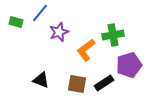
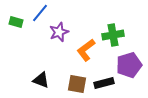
black rectangle: rotated 18 degrees clockwise
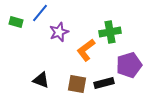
green cross: moved 3 px left, 3 px up
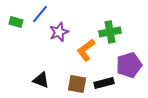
blue line: moved 1 px down
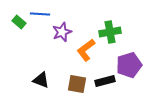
blue line: rotated 54 degrees clockwise
green rectangle: moved 3 px right; rotated 24 degrees clockwise
purple star: moved 3 px right
black rectangle: moved 1 px right, 2 px up
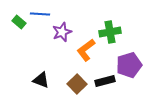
brown square: rotated 36 degrees clockwise
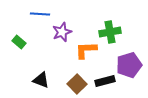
green rectangle: moved 20 px down
orange L-shape: rotated 35 degrees clockwise
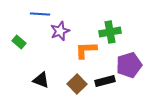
purple star: moved 2 px left, 1 px up
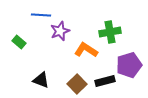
blue line: moved 1 px right, 1 px down
orange L-shape: rotated 35 degrees clockwise
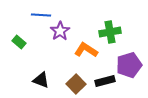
purple star: rotated 12 degrees counterclockwise
brown square: moved 1 px left
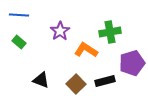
blue line: moved 22 px left
purple pentagon: moved 3 px right, 2 px up
